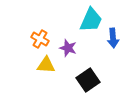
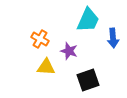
cyan trapezoid: moved 3 px left
purple star: moved 1 px right, 3 px down
yellow triangle: moved 2 px down
black square: rotated 15 degrees clockwise
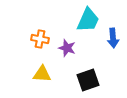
orange cross: rotated 18 degrees counterclockwise
purple star: moved 2 px left, 3 px up
yellow triangle: moved 4 px left, 7 px down
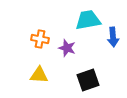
cyan trapezoid: rotated 124 degrees counterclockwise
blue arrow: moved 1 px up
yellow triangle: moved 3 px left, 1 px down
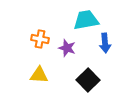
cyan trapezoid: moved 2 px left
blue arrow: moved 8 px left, 6 px down
black square: rotated 25 degrees counterclockwise
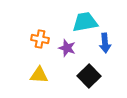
cyan trapezoid: moved 1 px left, 2 px down
black square: moved 1 px right, 4 px up
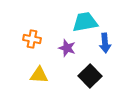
orange cross: moved 8 px left
black square: moved 1 px right
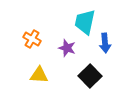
cyan trapezoid: rotated 68 degrees counterclockwise
orange cross: rotated 18 degrees clockwise
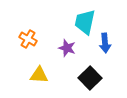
orange cross: moved 4 px left
black square: moved 2 px down
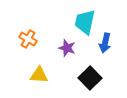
blue arrow: rotated 18 degrees clockwise
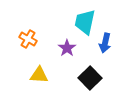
purple star: rotated 18 degrees clockwise
